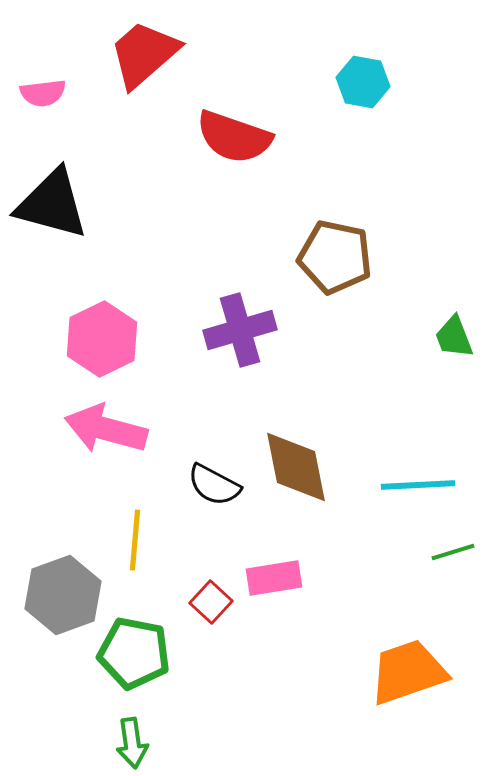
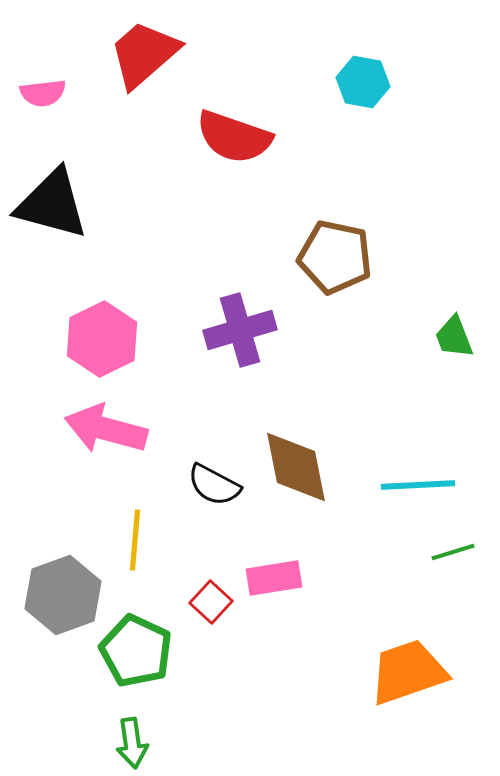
green pentagon: moved 2 px right, 2 px up; rotated 14 degrees clockwise
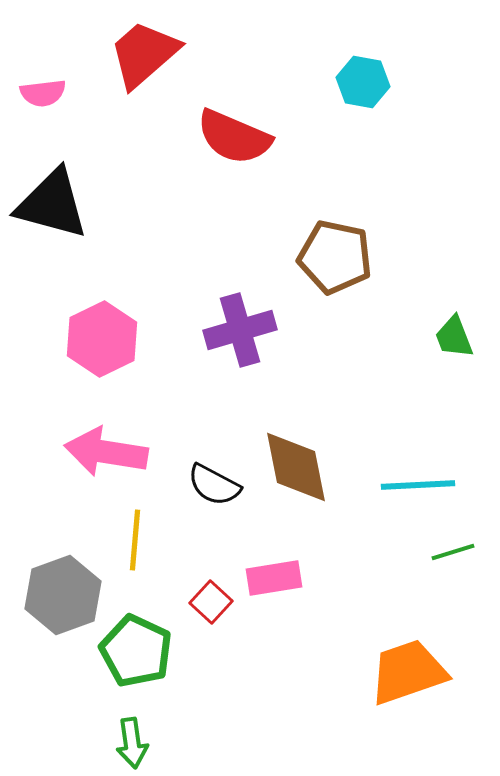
red semicircle: rotated 4 degrees clockwise
pink arrow: moved 23 px down; rotated 6 degrees counterclockwise
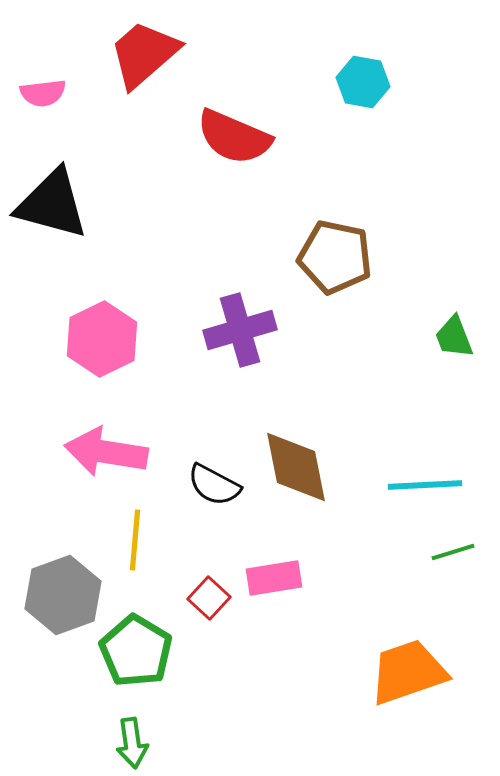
cyan line: moved 7 px right
red square: moved 2 px left, 4 px up
green pentagon: rotated 6 degrees clockwise
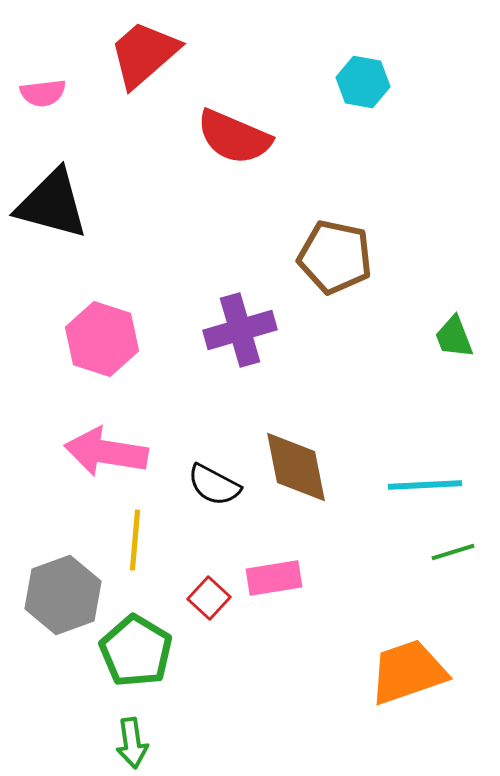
pink hexagon: rotated 16 degrees counterclockwise
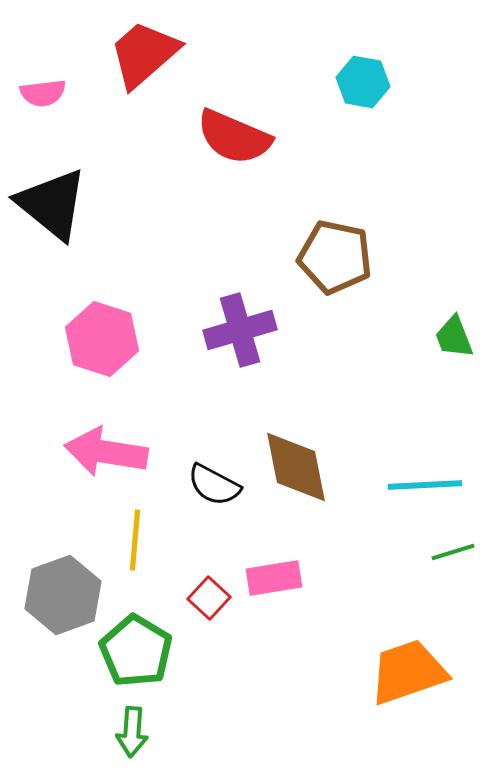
black triangle: rotated 24 degrees clockwise
green arrow: moved 11 px up; rotated 12 degrees clockwise
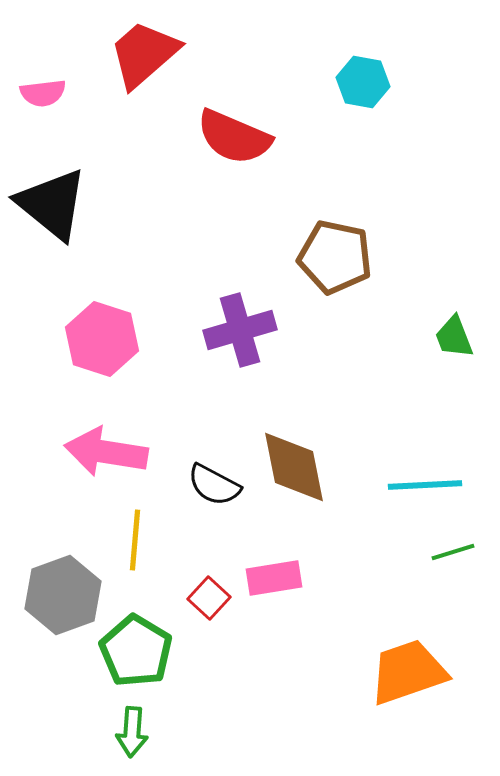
brown diamond: moved 2 px left
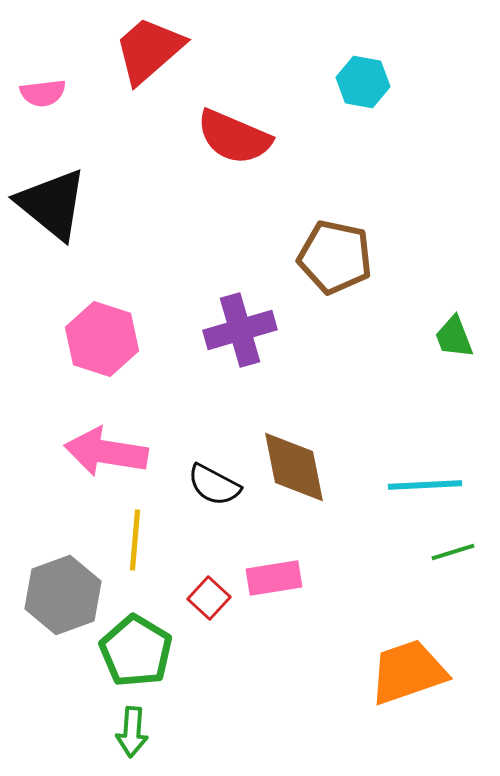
red trapezoid: moved 5 px right, 4 px up
